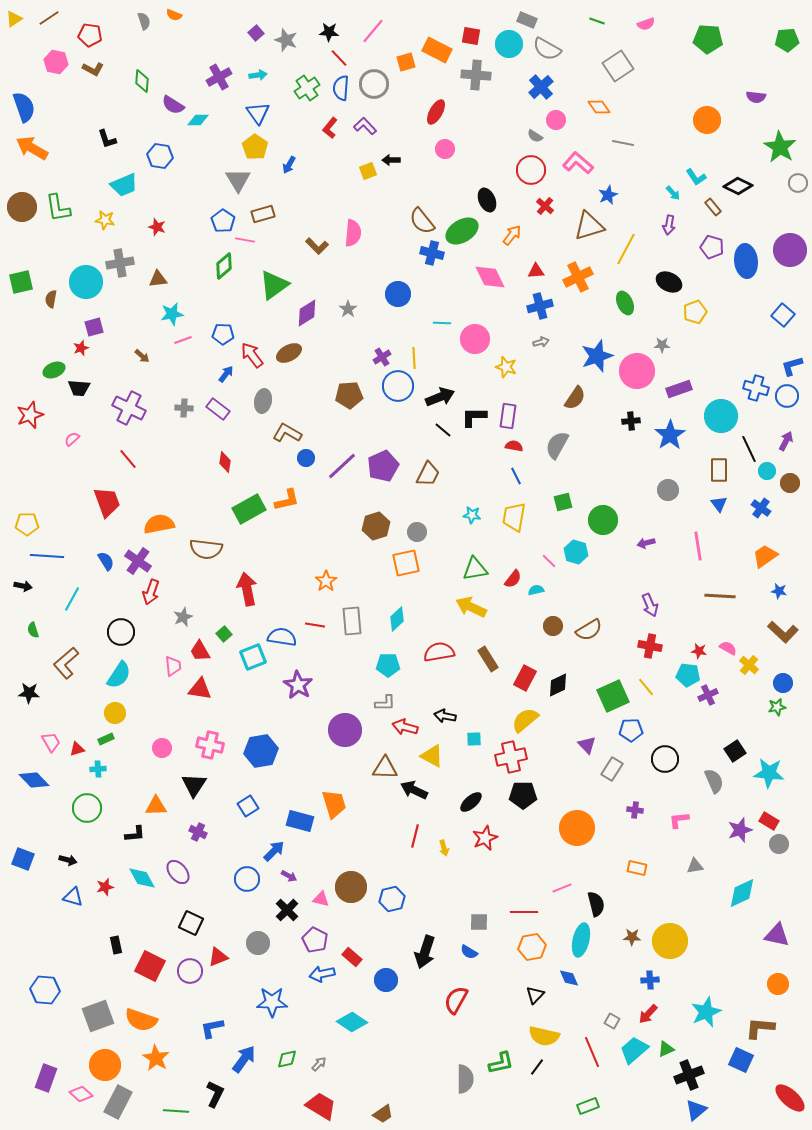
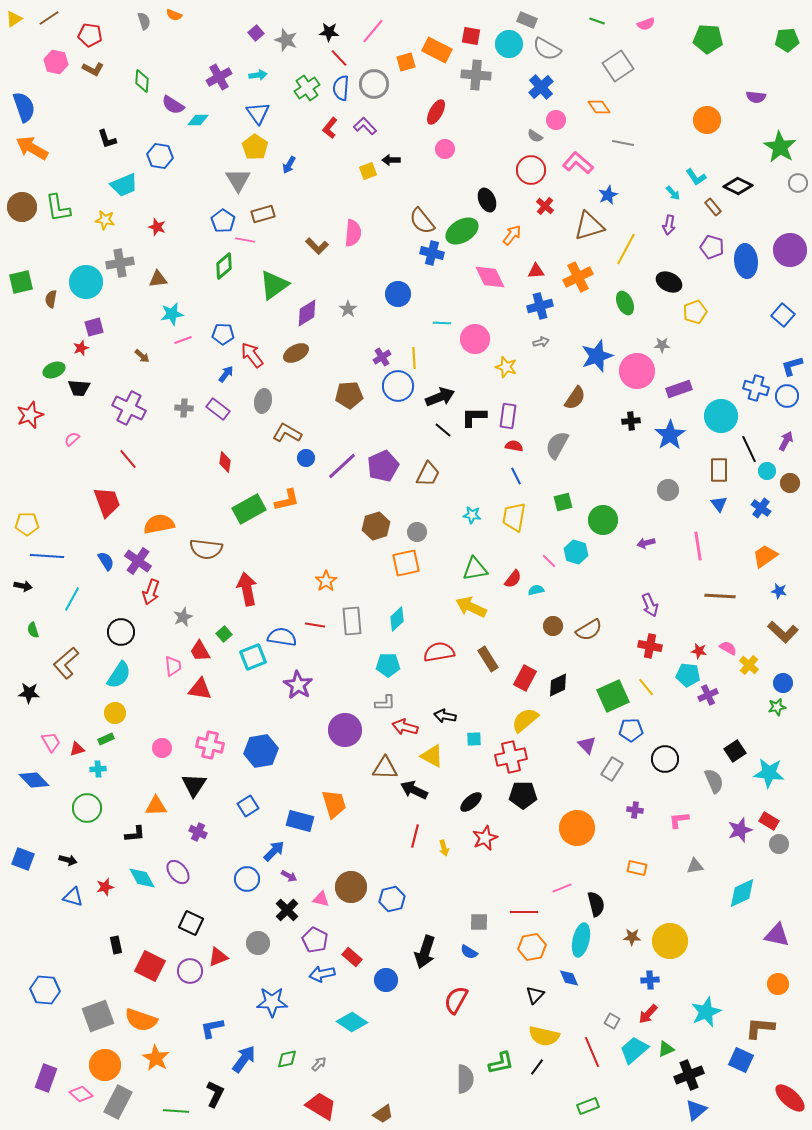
brown ellipse at (289, 353): moved 7 px right
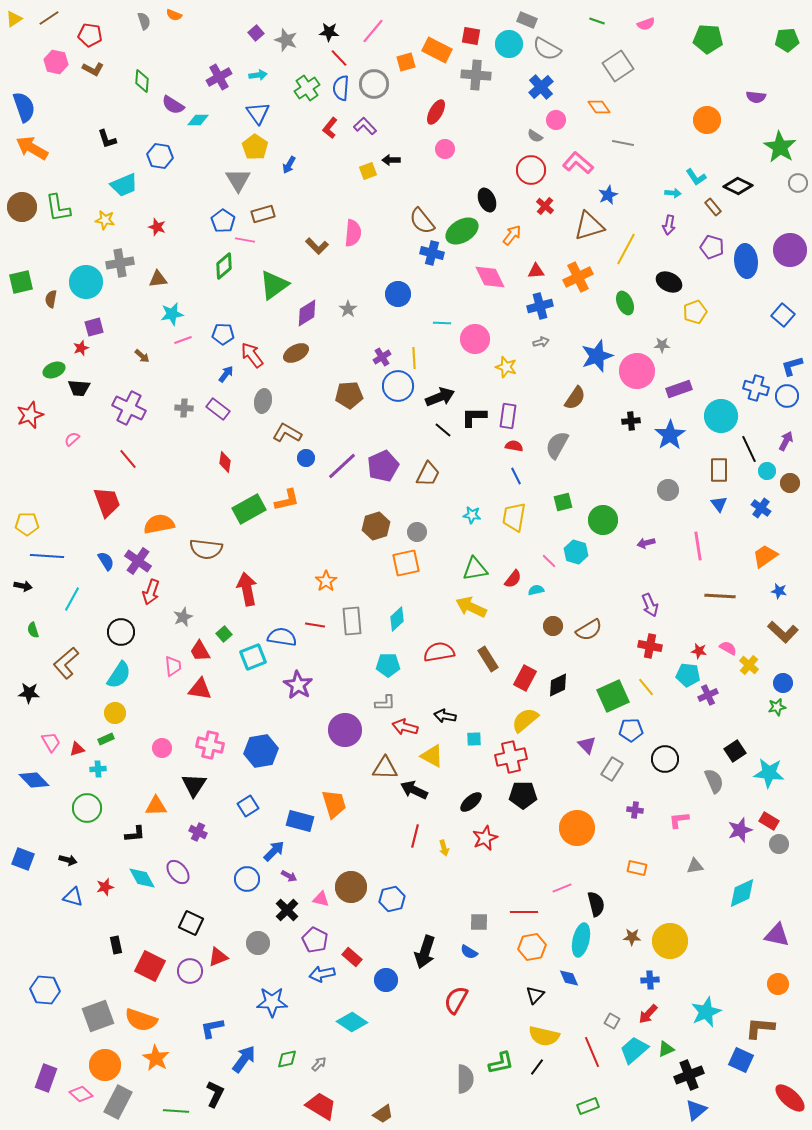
cyan arrow at (673, 193): rotated 42 degrees counterclockwise
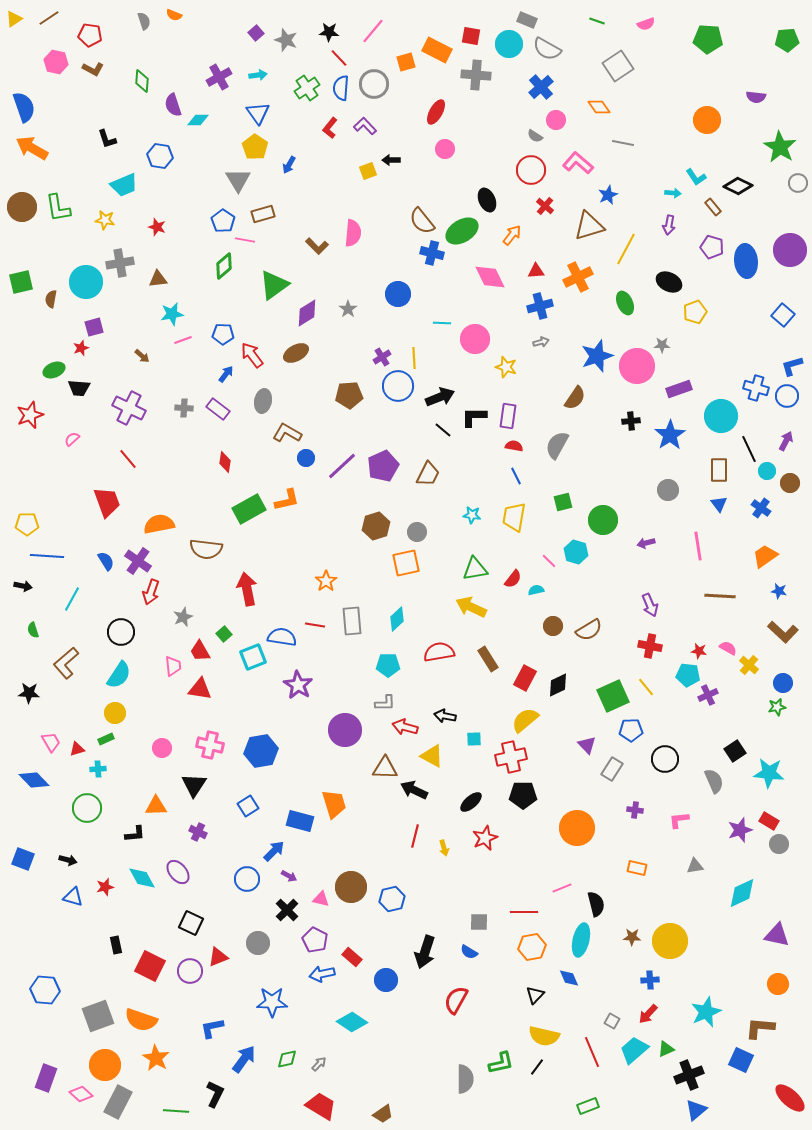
purple semicircle at (173, 105): rotated 40 degrees clockwise
pink circle at (637, 371): moved 5 px up
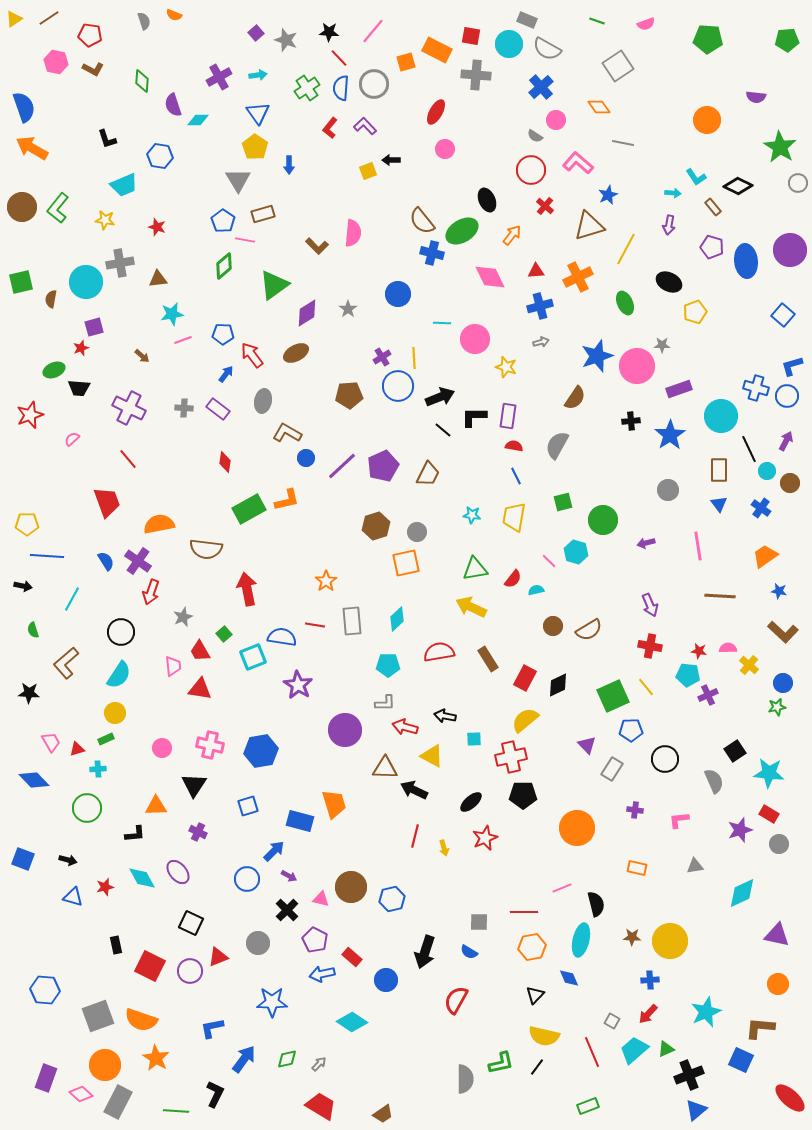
blue arrow at (289, 165): rotated 30 degrees counterclockwise
green L-shape at (58, 208): rotated 48 degrees clockwise
pink semicircle at (728, 648): rotated 30 degrees counterclockwise
blue square at (248, 806): rotated 15 degrees clockwise
red rectangle at (769, 821): moved 7 px up
